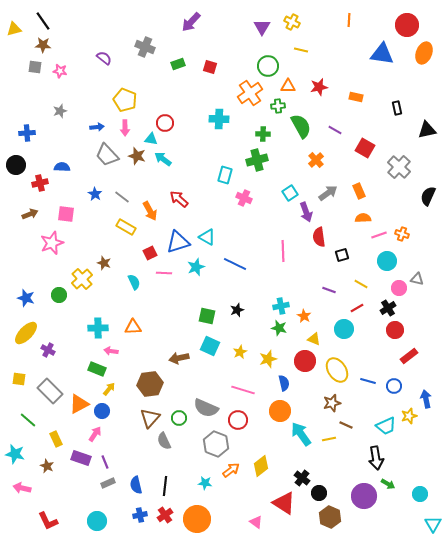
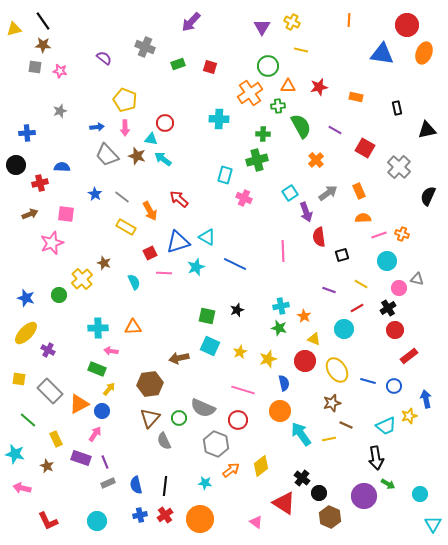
gray semicircle at (206, 408): moved 3 px left
orange circle at (197, 519): moved 3 px right
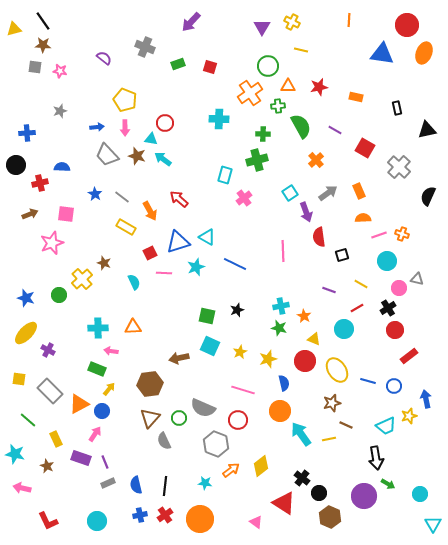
pink cross at (244, 198): rotated 28 degrees clockwise
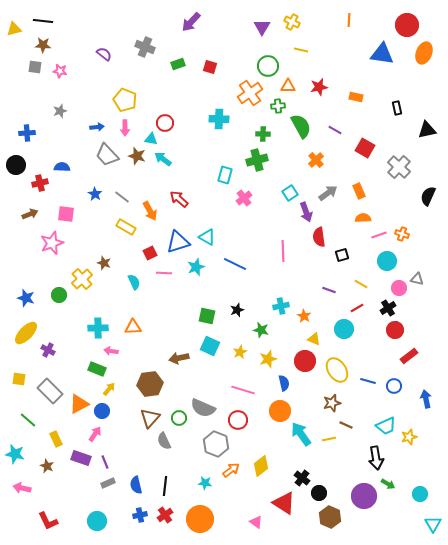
black line at (43, 21): rotated 48 degrees counterclockwise
purple semicircle at (104, 58): moved 4 px up
green star at (279, 328): moved 18 px left, 2 px down
yellow star at (409, 416): moved 21 px down
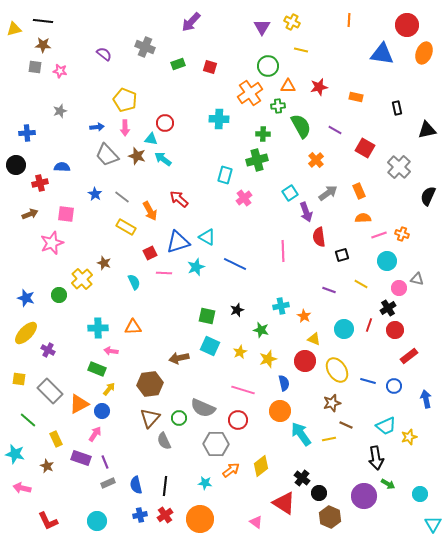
red line at (357, 308): moved 12 px right, 17 px down; rotated 40 degrees counterclockwise
gray hexagon at (216, 444): rotated 20 degrees counterclockwise
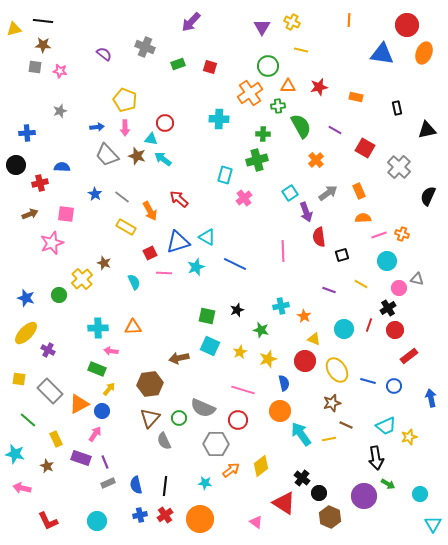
blue arrow at (426, 399): moved 5 px right, 1 px up
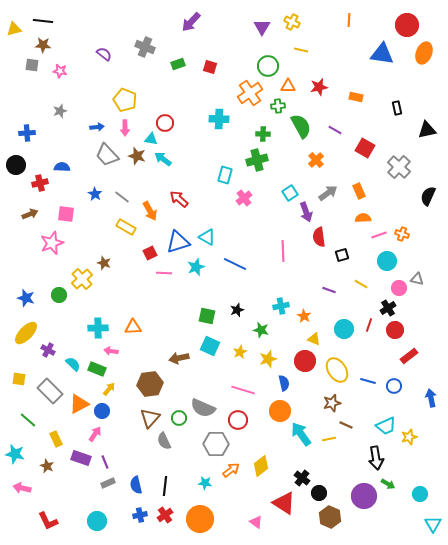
gray square at (35, 67): moved 3 px left, 2 px up
cyan semicircle at (134, 282): moved 61 px left, 82 px down; rotated 21 degrees counterclockwise
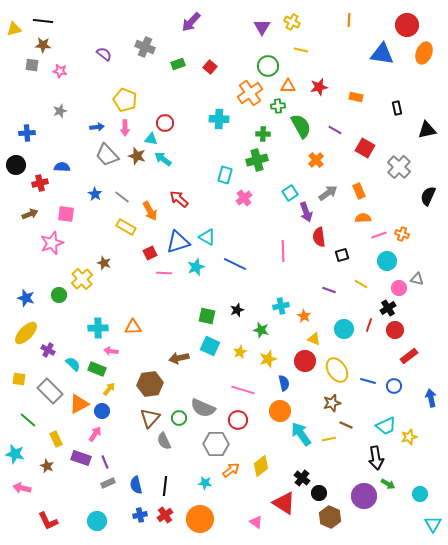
red square at (210, 67): rotated 24 degrees clockwise
